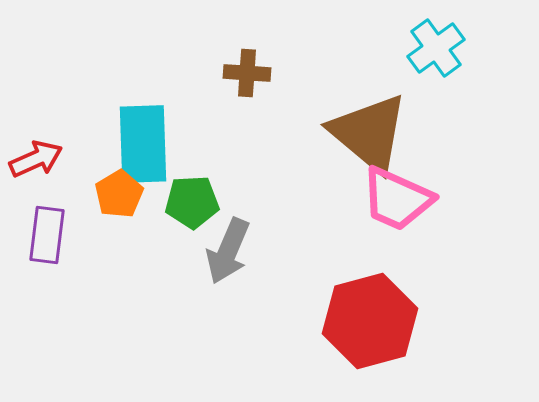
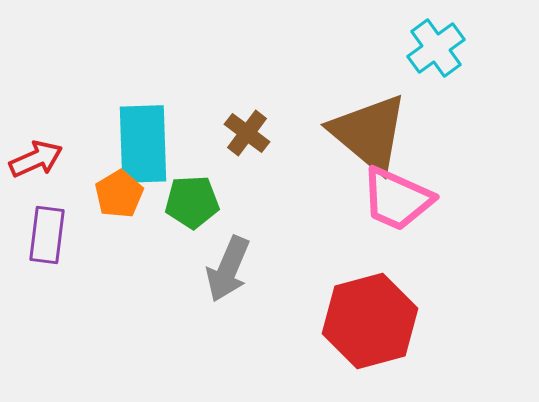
brown cross: moved 60 px down; rotated 33 degrees clockwise
gray arrow: moved 18 px down
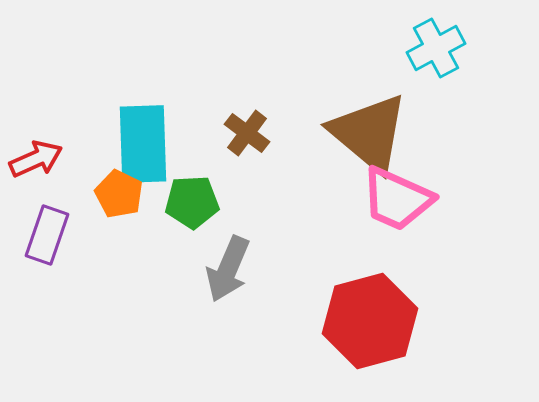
cyan cross: rotated 8 degrees clockwise
orange pentagon: rotated 15 degrees counterclockwise
purple rectangle: rotated 12 degrees clockwise
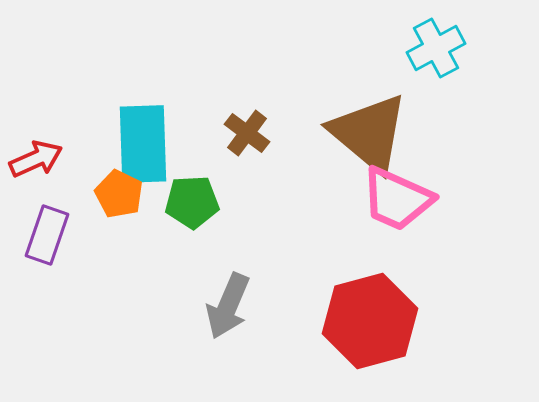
gray arrow: moved 37 px down
